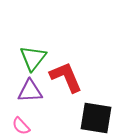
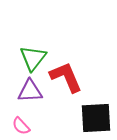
black square: rotated 12 degrees counterclockwise
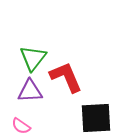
pink semicircle: rotated 12 degrees counterclockwise
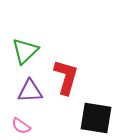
green triangle: moved 8 px left, 7 px up; rotated 8 degrees clockwise
red L-shape: rotated 39 degrees clockwise
black square: rotated 12 degrees clockwise
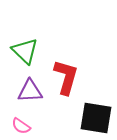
green triangle: rotated 32 degrees counterclockwise
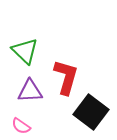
black square: moved 5 px left, 6 px up; rotated 28 degrees clockwise
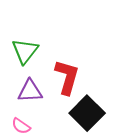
green triangle: rotated 24 degrees clockwise
red L-shape: moved 1 px right
black square: moved 4 px left, 1 px down; rotated 8 degrees clockwise
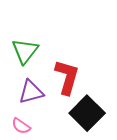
purple triangle: moved 1 px right, 1 px down; rotated 12 degrees counterclockwise
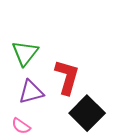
green triangle: moved 2 px down
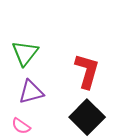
red L-shape: moved 20 px right, 6 px up
black square: moved 4 px down
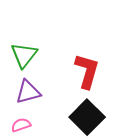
green triangle: moved 1 px left, 2 px down
purple triangle: moved 3 px left
pink semicircle: moved 1 px up; rotated 126 degrees clockwise
